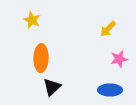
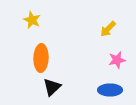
pink star: moved 2 px left, 1 px down
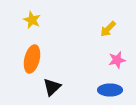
orange ellipse: moved 9 px left, 1 px down; rotated 12 degrees clockwise
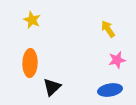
yellow arrow: rotated 102 degrees clockwise
orange ellipse: moved 2 px left, 4 px down; rotated 12 degrees counterclockwise
blue ellipse: rotated 10 degrees counterclockwise
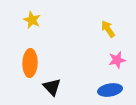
black triangle: rotated 30 degrees counterclockwise
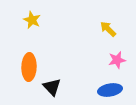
yellow arrow: rotated 12 degrees counterclockwise
orange ellipse: moved 1 px left, 4 px down
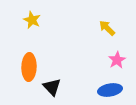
yellow arrow: moved 1 px left, 1 px up
pink star: rotated 18 degrees counterclockwise
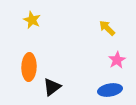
black triangle: rotated 36 degrees clockwise
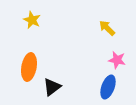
pink star: rotated 30 degrees counterclockwise
orange ellipse: rotated 8 degrees clockwise
blue ellipse: moved 2 px left, 3 px up; rotated 60 degrees counterclockwise
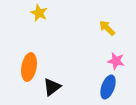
yellow star: moved 7 px right, 7 px up
pink star: moved 1 px left, 1 px down
